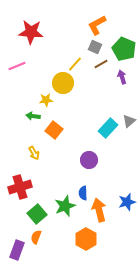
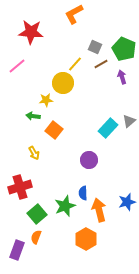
orange L-shape: moved 23 px left, 11 px up
pink line: rotated 18 degrees counterclockwise
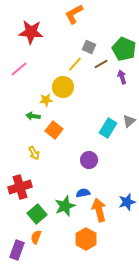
gray square: moved 6 px left
pink line: moved 2 px right, 3 px down
yellow circle: moved 4 px down
cyan rectangle: rotated 12 degrees counterclockwise
blue semicircle: rotated 80 degrees clockwise
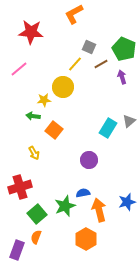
yellow star: moved 2 px left
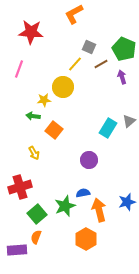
pink line: rotated 30 degrees counterclockwise
purple rectangle: rotated 66 degrees clockwise
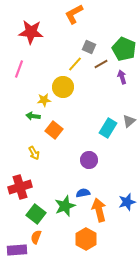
green square: moved 1 px left; rotated 12 degrees counterclockwise
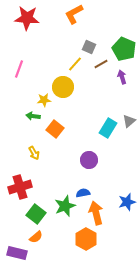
red star: moved 4 px left, 14 px up
orange square: moved 1 px right, 1 px up
orange arrow: moved 3 px left, 3 px down
orange semicircle: rotated 152 degrees counterclockwise
purple rectangle: moved 3 px down; rotated 18 degrees clockwise
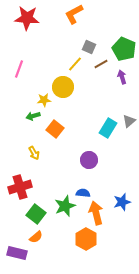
green arrow: rotated 24 degrees counterclockwise
blue semicircle: rotated 16 degrees clockwise
blue star: moved 5 px left
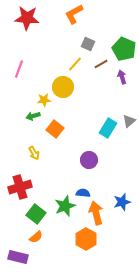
gray square: moved 1 px left, 3 px up
purple rectangle: moved 1 px right, 4 px down
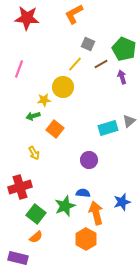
cyan rectangle: rotated 42 degrees clockwise
purple rectangle: moved 1 px down
